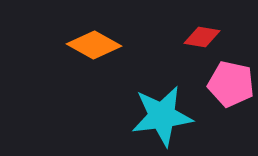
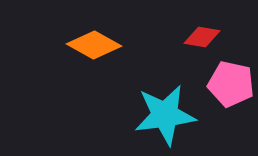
cyan star: moved 3 px right, 1 px up
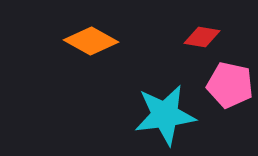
orange diamond: moved 3 px left, 4 px up
pink pentagon: moved 1 px left, 1 px down
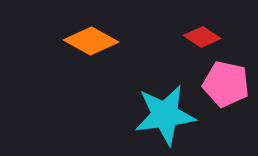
red diamond: rotated 24 degrees clockwise
pink pentagon: moved 4 px left, 1 px up
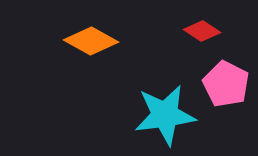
red diamond: moved 6 px up
pink pentagon: rotated 15 degrees clockwise
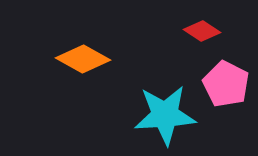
orange diamond: moved 8 px left, 18 px down
cyan star: rotated 4 degrees clockwise
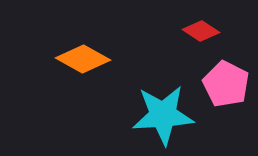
red diamond: moved 1 px left
cyan star: moved 2 px left
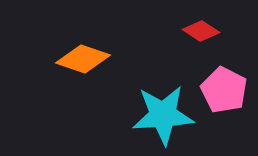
orange diamond: rotated 10 degrees counterclockwise
pink pentagon: moved 2 px left, 6 px down
